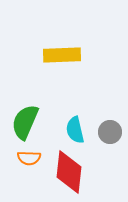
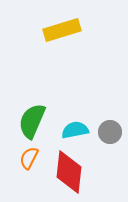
yellow rectangle: moved 25 px up; rotated 15 degrees counterclockwise
green semicircle: moved 7 px right, 1 px up
cyan semicircle: rotated 92 degrees clockwise
orange semicircle: rotated 115 degrees clockwise
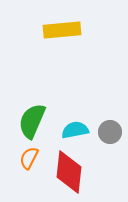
yellow rectangle: rotated 12 degrees clockwise
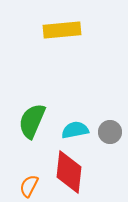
orange semicircle: moved 28 px down
